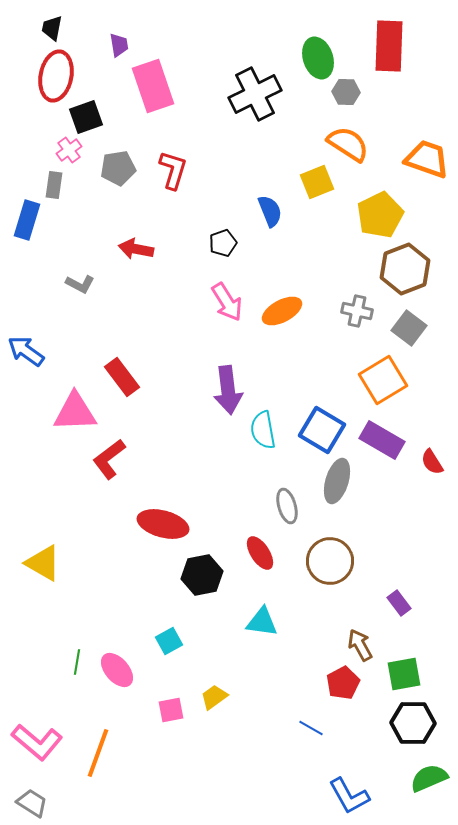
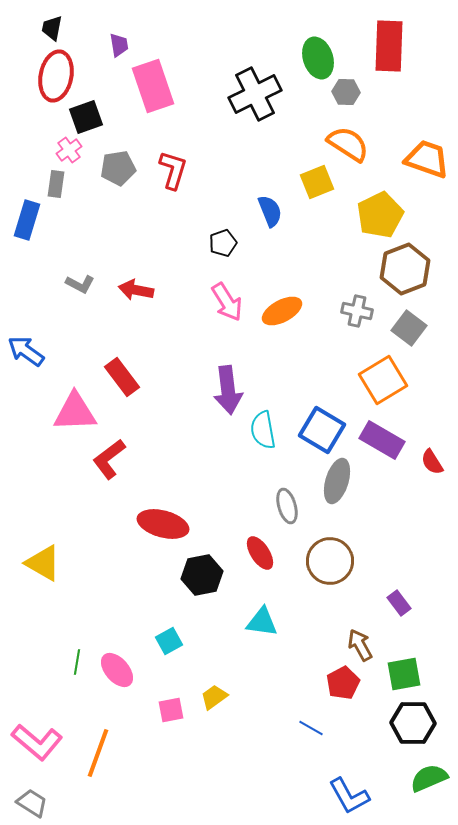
gray rectangle at (54, 185): moved 2 px right, 1 px up
red arrow at (136, 249): moved 41 px down
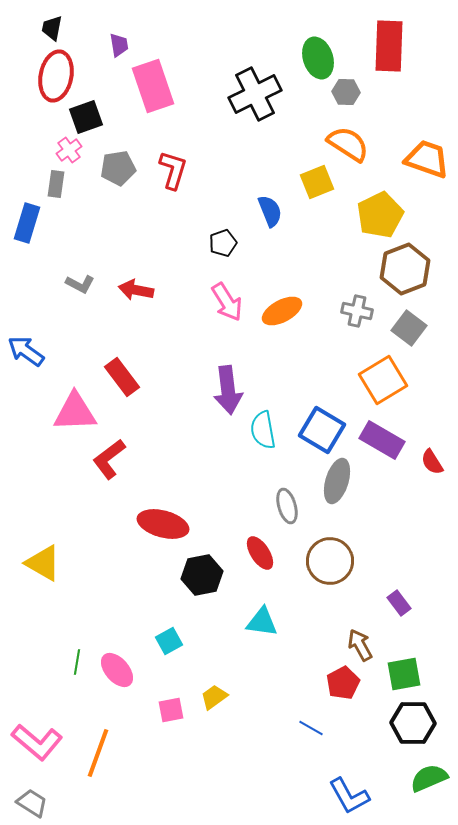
blue rectangle at (27, 220): moved 3 px down
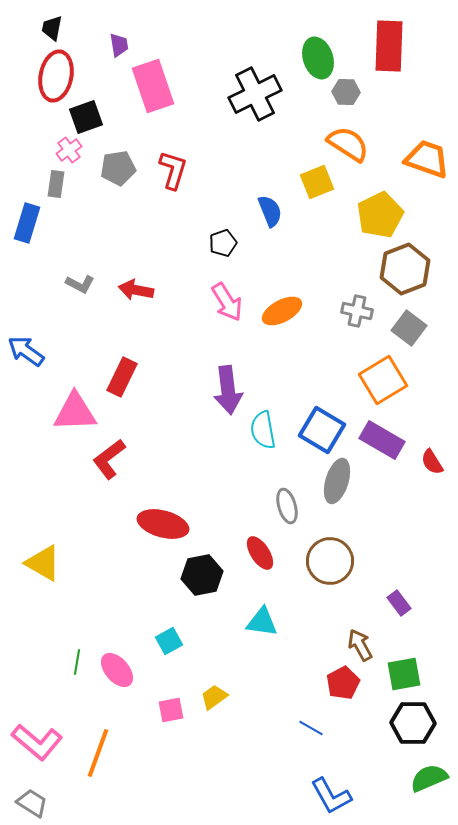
red rectangle at (122, 377): rotated 63 degrees clockwise
blue L-shape at (349, 796): moved 18 px left
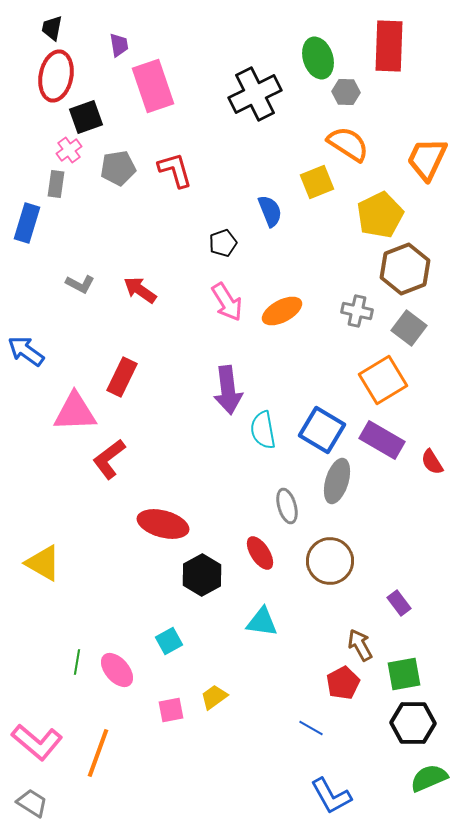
orange trapezoid at (427, 159): rotated 84 degrees counterclockwise
red L-shape at (173, 170): moved 2 px right; rotated 33 degrees counterclockwise
red arrow at (136, 290): moved 4 px right; rotated 24 degrees clockwise
black hexagon at (202, 575): rotated 18 degrees counterclockwise
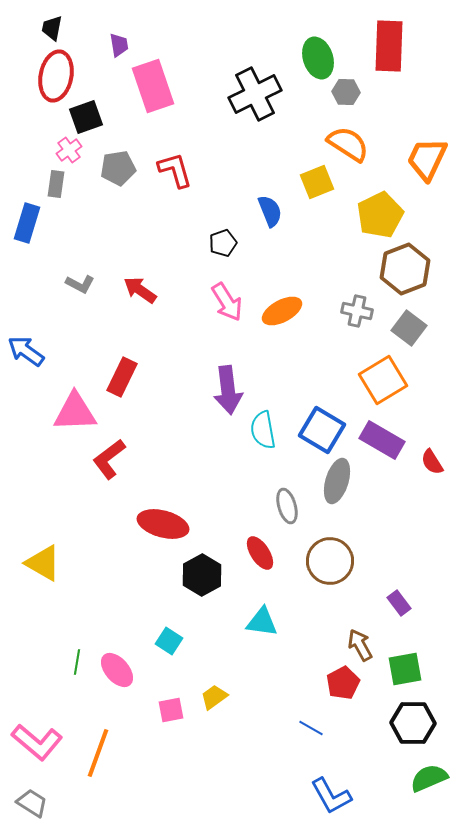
cyan square at (169, 641): rotated 28 degrees counterclockwise
green square at (404, 674): moved 1 px right, 5 px up
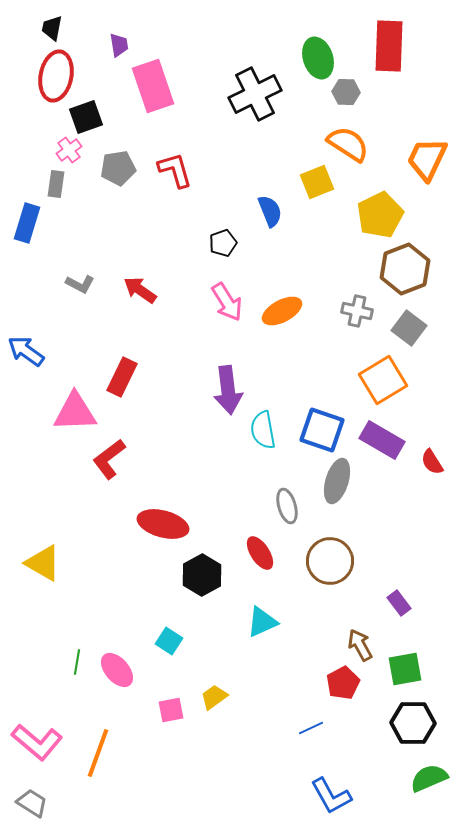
blue square at (322, 430): rotated 12 degrees counterclockwise
cyan triangle at (262, 622): rotated 32 degrees counterclockwise
blue line at (311, 728): rotated 55 degrees counterclockwise
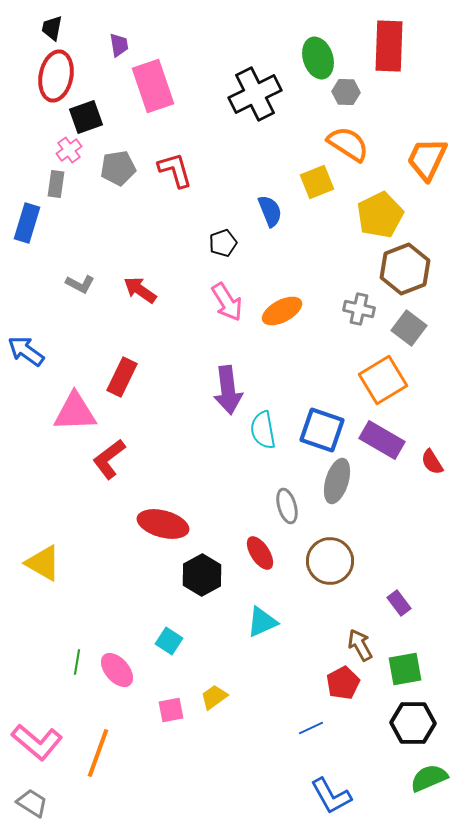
gray cross at (357, 311): moved 2 px right, 2 px up
